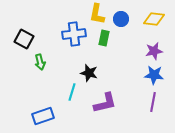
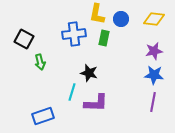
purple L-shape: moved 9 px left; rotated 15 degrees clockwise
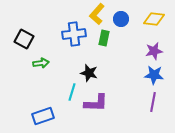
yellow L-shape: rotated 30 degrees clockwise
green arrow: moved 1 px right, 1 px down; rotated 84 degrees counterclockwise
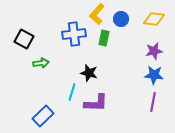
blue rectangle: rotated 25 degrees counterclockwise
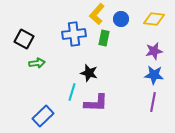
green arrow: moved 4 px left
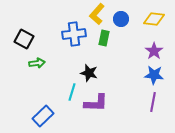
purple star: rotated 24 degrees counterclockwise
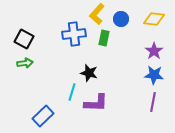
green arrow: moved 12 px left
